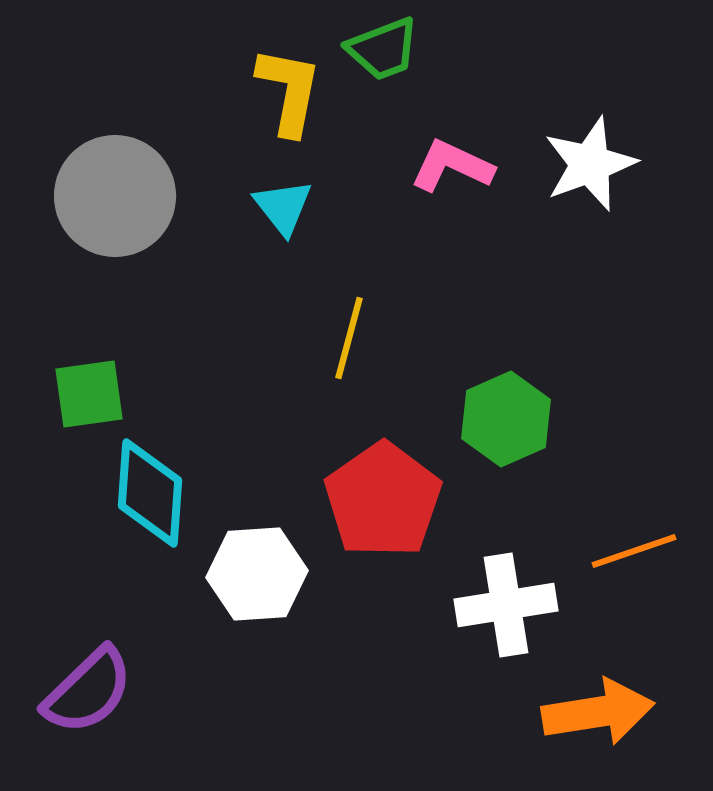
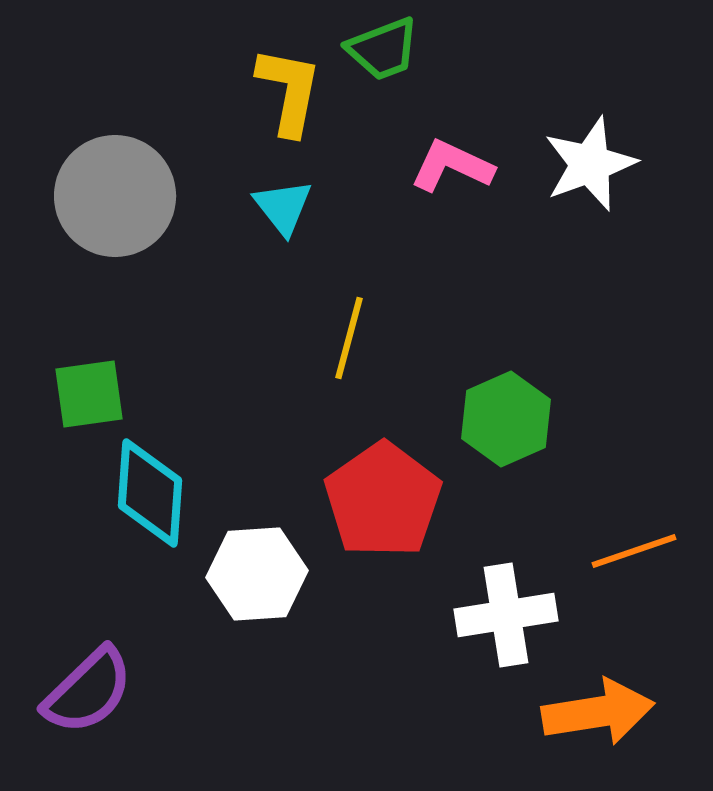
white cross: moved 10 px down
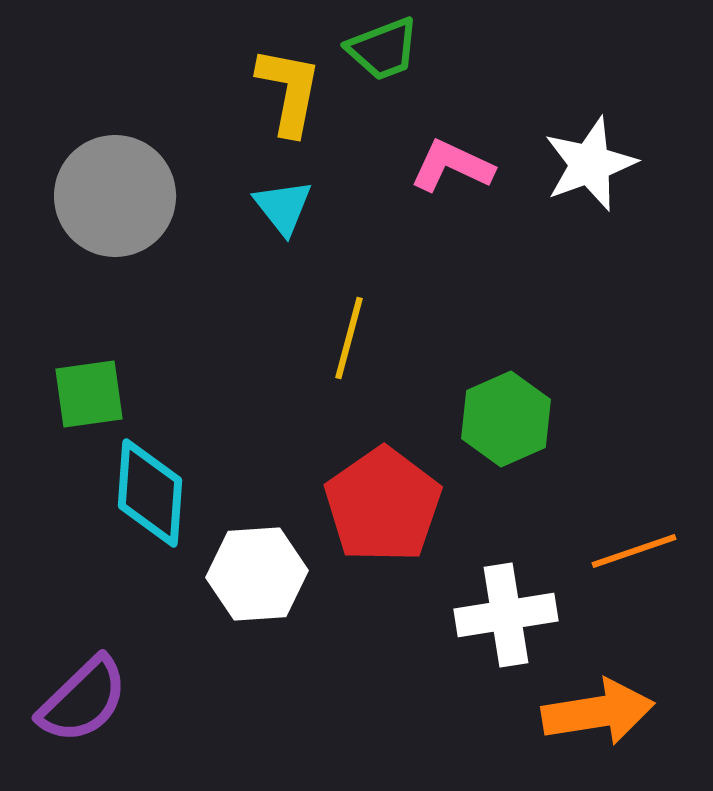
red pentagon: moved 5 px down
purple semicircle: moved 5 px left, 9 px down
